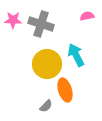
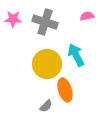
pink star: moved 1 px up
gray cross: moved 4 px right, 2 px up
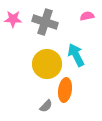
orange ellipse: rotated 25 degrees clockwise
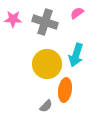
pink semicircle: moved 10 px left, 3 px up; rotated 24 degrees counterclockwise
cyan arrow: rotated 135 degrees counterclockwise
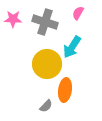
pink semicircle: moved 1 px right; rotated 24 degrees counterclockwise
cyan arrow: moved 4 px left, 8 px up; rotated 15 degrees clockwise
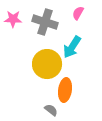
gray semicircle: moved 5 px right, 4 px down; rotated 96 degrees counterclockwise
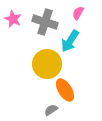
pink star: rotated 24 degrees clockwise
cyan arrow: moved 2 px left, 6 px up
orange ellipse: rotated 40 degrees counterclockwise
gray semicircle: rotated 72 degrees counterclockwise
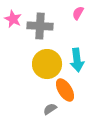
gray cross: moved 5 px left, 4 px down; rotated 15 degrees counterclockwise
cyan arrow: moved 7 px right, 19 px down; rotated 40 degrees counterclockwise
gray semicircle: moved 1 px left, 1 px up
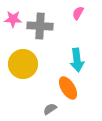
pink star: rotated 24 degrees counterclockwise
yellow circle: moved 24 px left
orange ellipse: moved 3 px right, 2 px up
